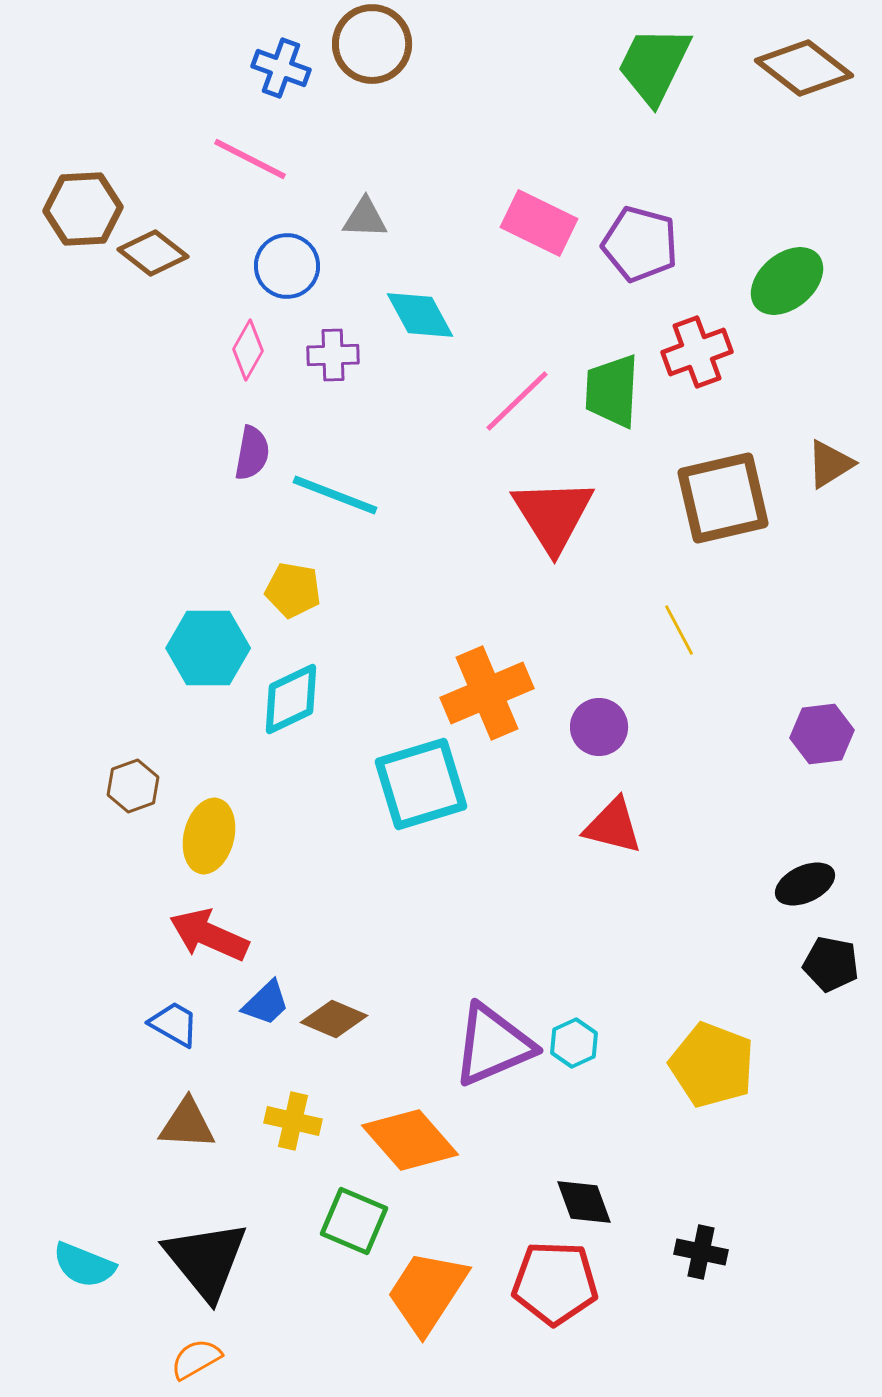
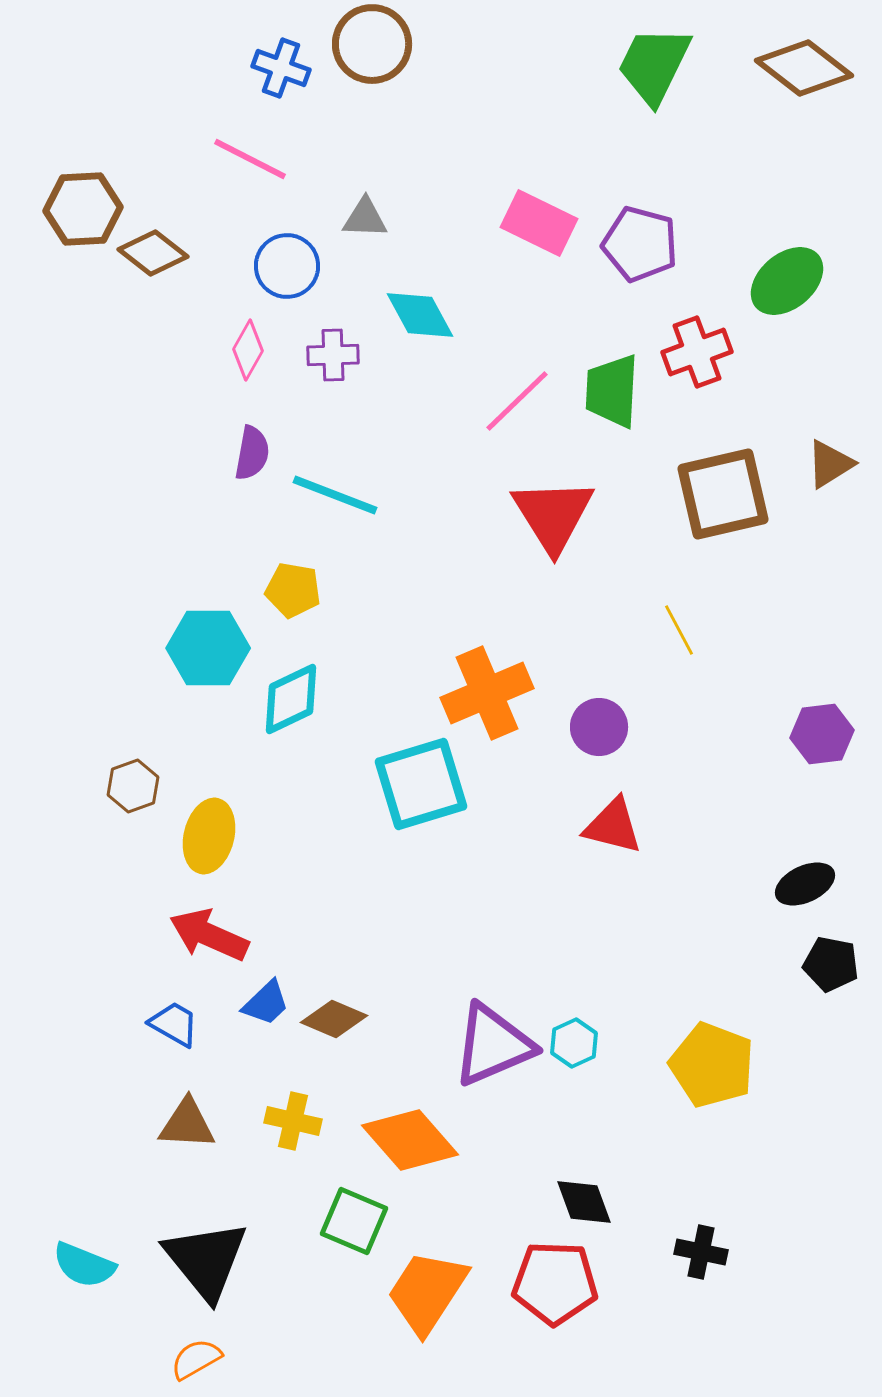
brown square at (723, 498): moved 4 px up
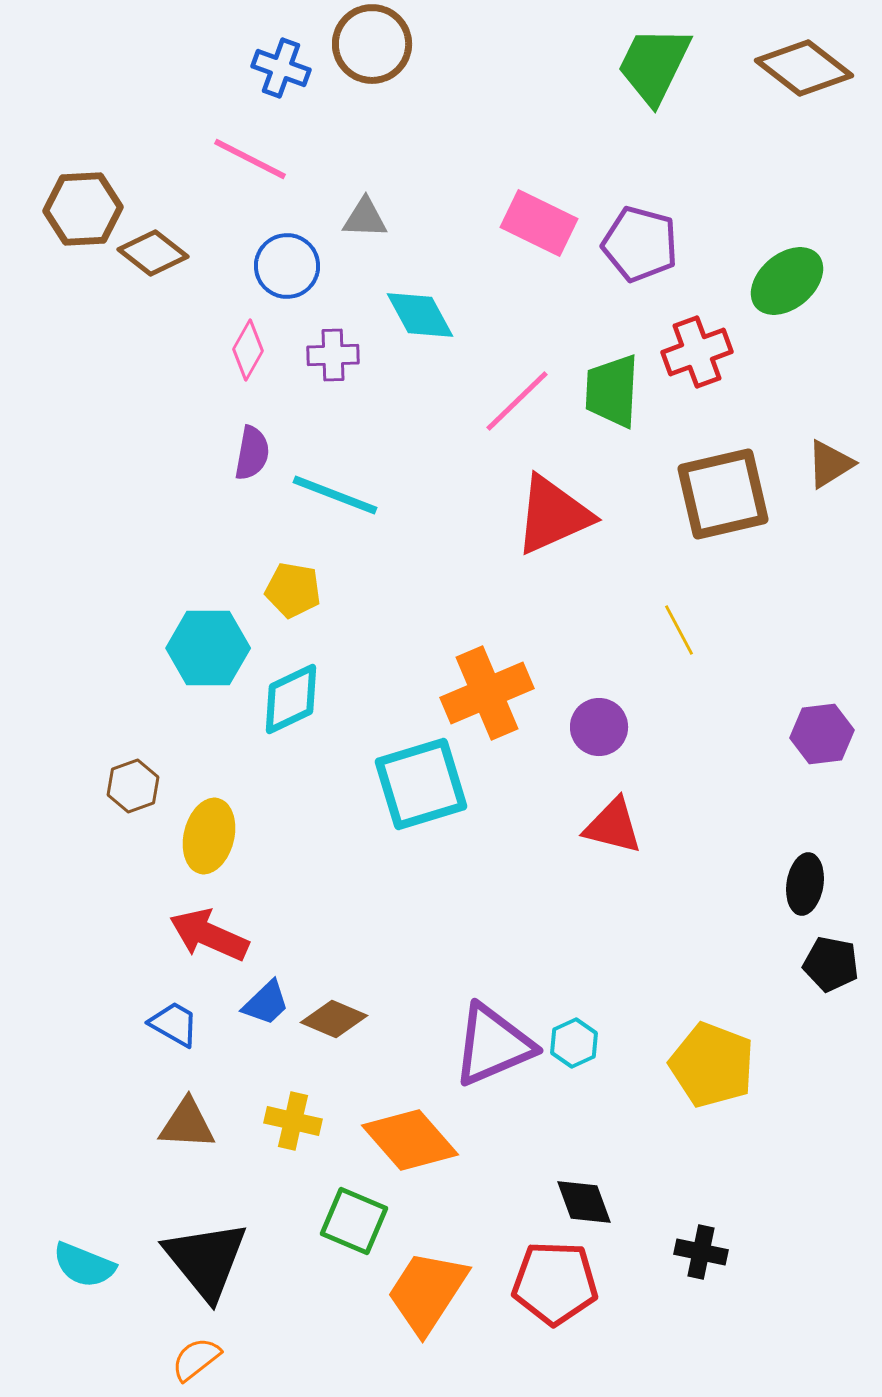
red triangle at (553, 515): rotated 38 degrees clockwise
black ellipse at (805, 884): rotated 56 degrees counterclockwise
orange semicircle at (196, 1359): rotated 8 degrees counterclockwise
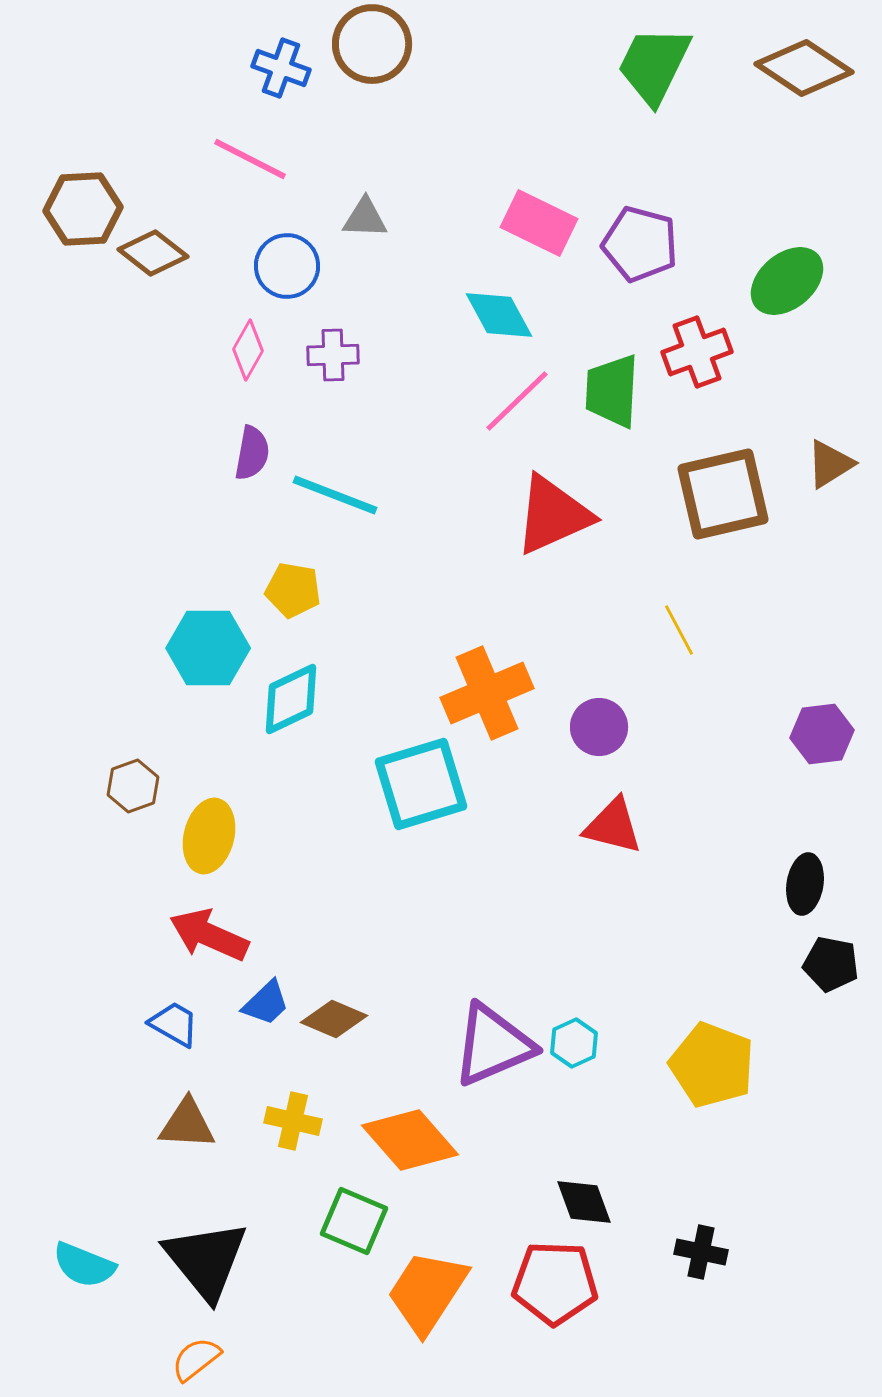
brown diamond at (804, 68): rotated 4 degrees counterclockwise
cyan diamond at (420, 315): moved 79 px right
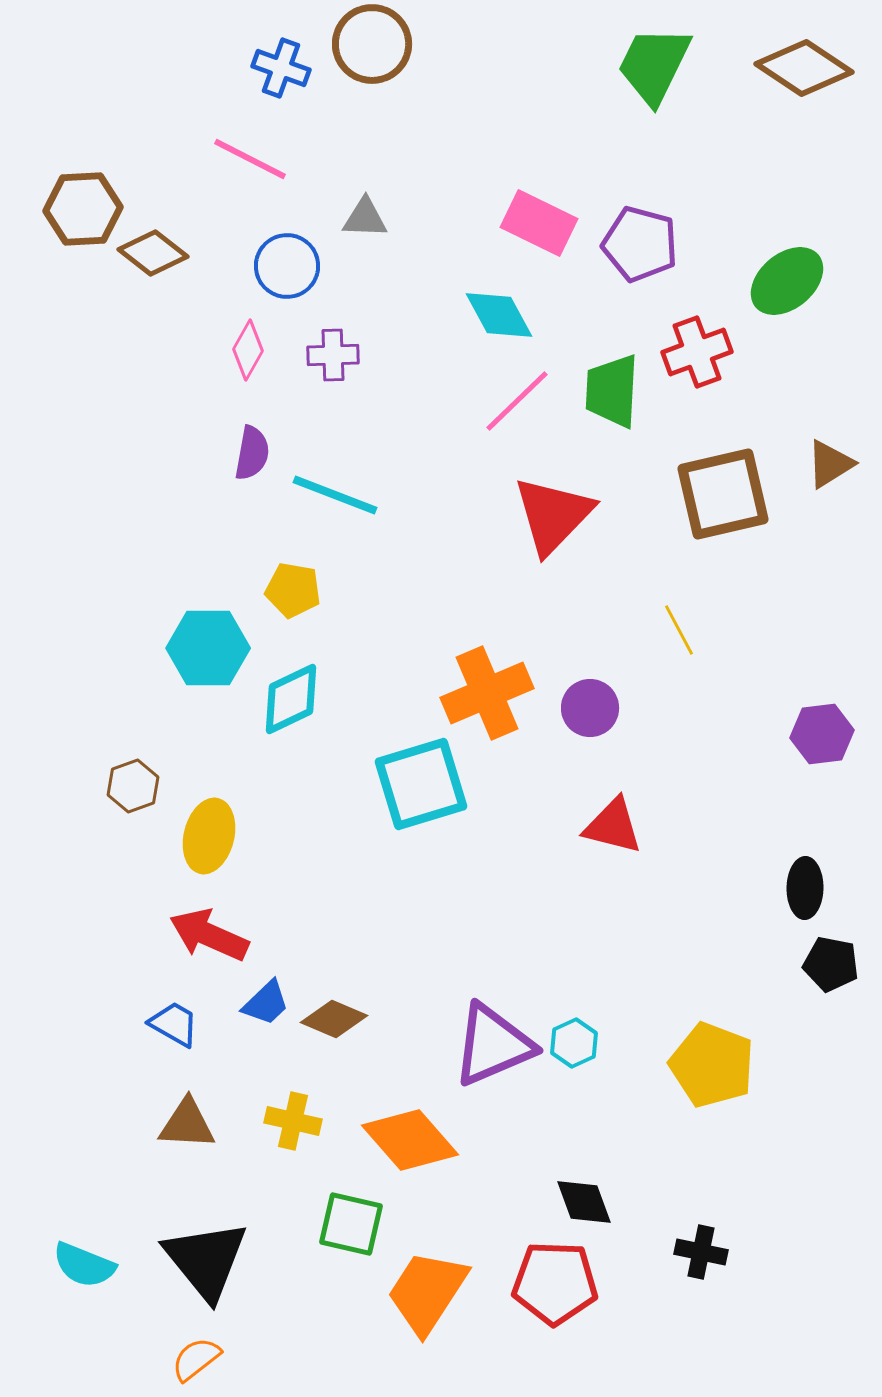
red triangle at (553, 515): rotated 22 degrees counterclockwise
purple circle at (599, 727): moved 9 px left, 19 px up
black ellipse at (805, 884): moved 4 px down; rotated 8 degrees counterclockwise
green square at (354, 1221): moved 3 px left, 3 px down; rotated 10 degrees counterclockwise
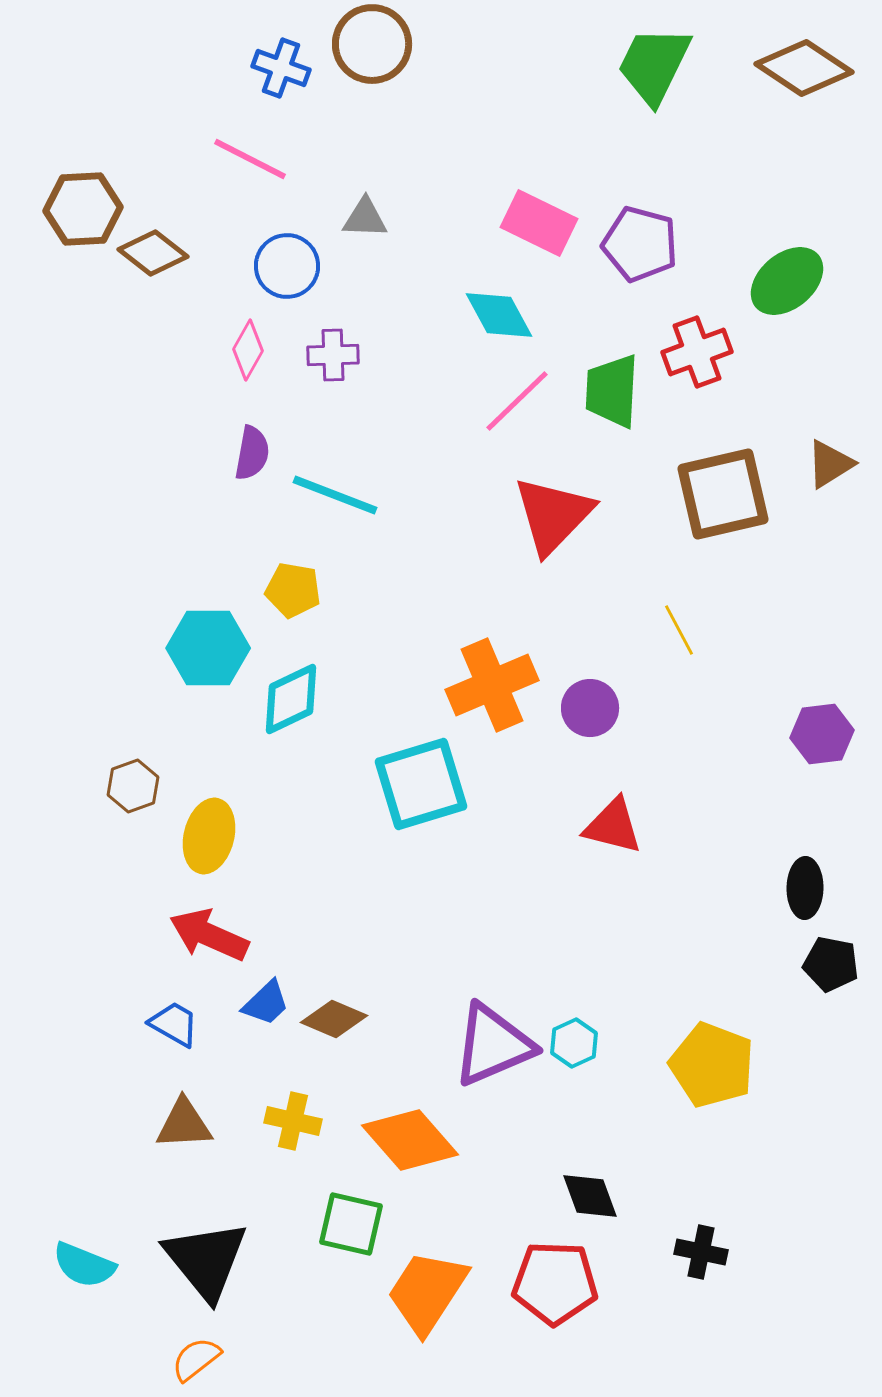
orange cross at (487, 693): moved 5 px right, 8 px up
brown triangle at (187, 1124): moved 3 px left; rotated 6 degrees counterclockwise
black diamond at (584, 1202): moved 6 px right, 6 px up
